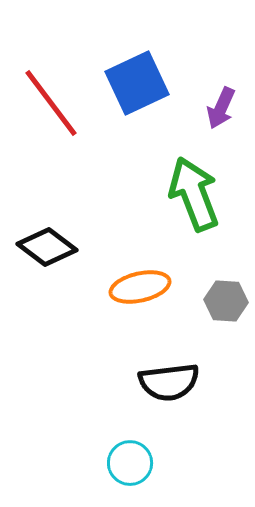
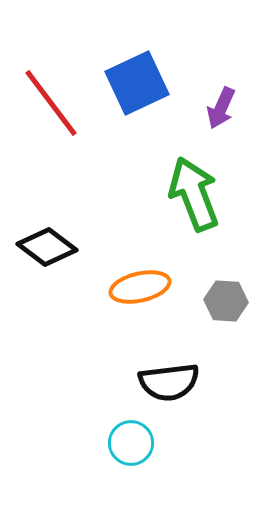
cyan circle: moved 1 px right, 20 px up
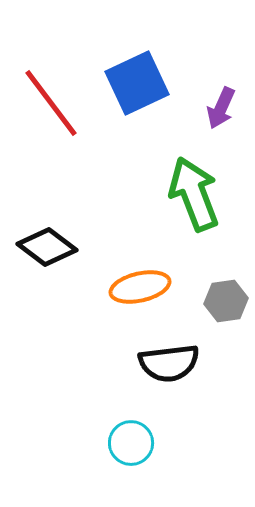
gray hexagon: rotated 12 degrees counterclockwise
black semicircle: moved 19 px up
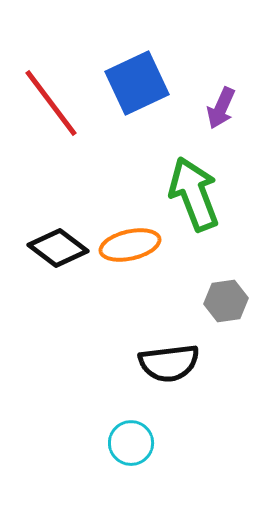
black diamond: moved 11 px right, 1 px down
orange ellipse: moved 10 px left, 42 px up
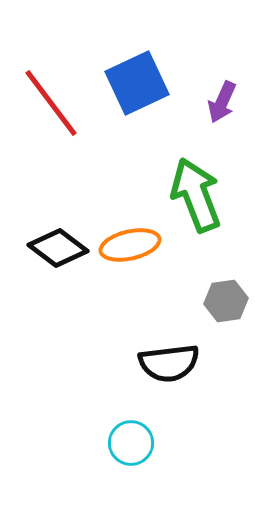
purple arrow: moved 1 px right, 6 px up
green arrow: moved 2 px right, 1 px down
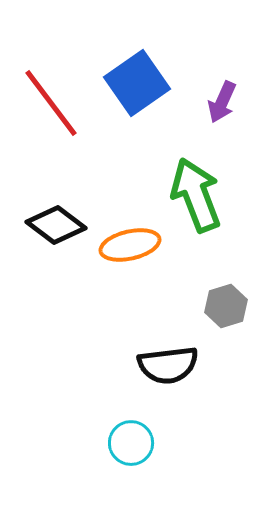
blue square: rotated 10 degrees counterclockwise
black diamond: moved 2 px left, 23 px up
gray hexagon: moved 5 px down; rotated 9 degrees counterclockwise
black semicircle: moved 1 px left, 2 px down
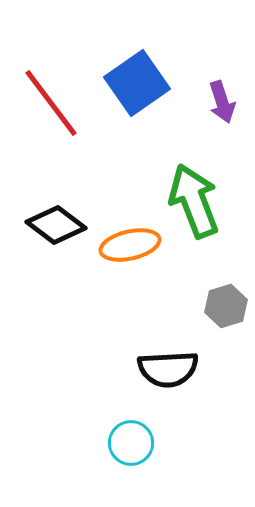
purple arrow: rotated 42 degrees counterclockwise
green arrow: moved 2 px left, 6 px down
black semicircle: moved 4 px down; rotated 4 degrees clockwise
